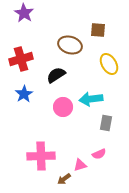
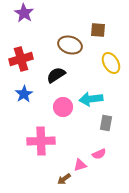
yellow ellipse: moved 2 px right, 1 px up
pink cross: moved 15 px up
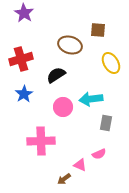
pink triangle: rotated 40 degrees clockwise
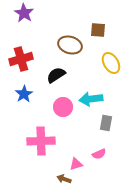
pink triangle: moved 4 px left, 1 px up; rotated 40 degrees counterclockwise
brown arrow: rotated 56 degrees clockwise
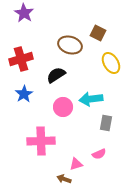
brown square: moved 3 px down; rotated 21 degrees clockwise
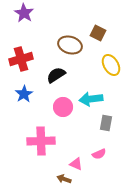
yellow ellipse: moved 2 px down
pink triangle: rotated 40 degrees clockwise
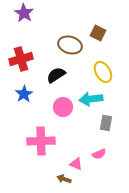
yellow ellipse: moved 8 px left, 7 px down
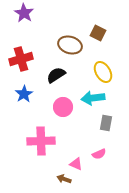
cyan arrow: moved 2 px right, 1 px up
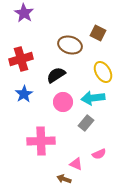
pink circle: moved 5 px up
gray rectangle: moved 20 px left; rotated 28 degrees clockwise
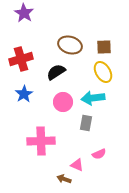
brown square: moved 6 px right, 14 px down; rotated 28 degrees counterclockwise
black semicircle: moved 3 px up
gray rectangle: rotated 28 degrees counterclockwise
pink triangle: moved 1 px right, 1 px down
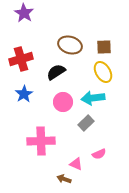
gray rectangle: rotated 35 degrees clockwise
pink triangle: moved 1 px left, 1 px up
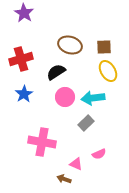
yellow ellipse: moved 5 px right, 1 px up
pink circle: moved 2 px right, 5 px up
pink cross: moved 1 px right, 1 px down; rotated 12 degrees clockwise
